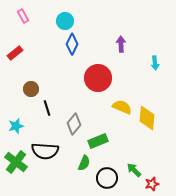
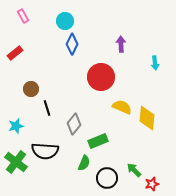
red circle: moved 3 px right, 1 px up
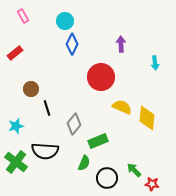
red star: rotated 24 degrees clockwise
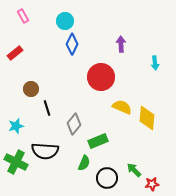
green cross: rotated 10 degrees counterclockwise
red star: rotated 16 degrees counterclockwise
